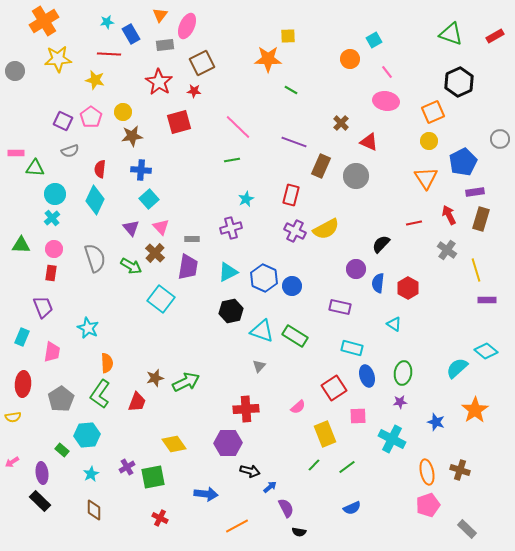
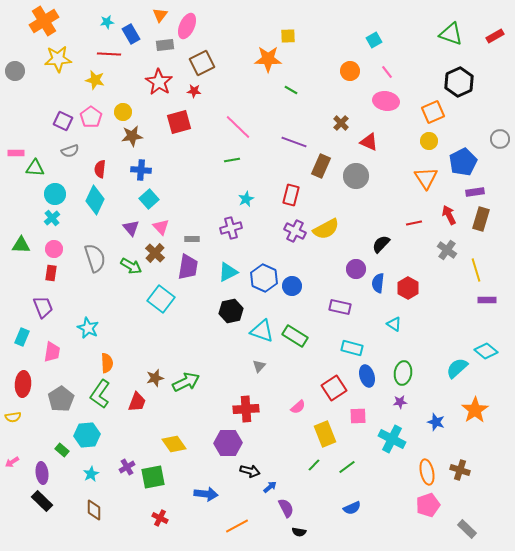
orange circle at (350, 59): moved 12 px down
black rectangle at (40, 501): moved 2 px right
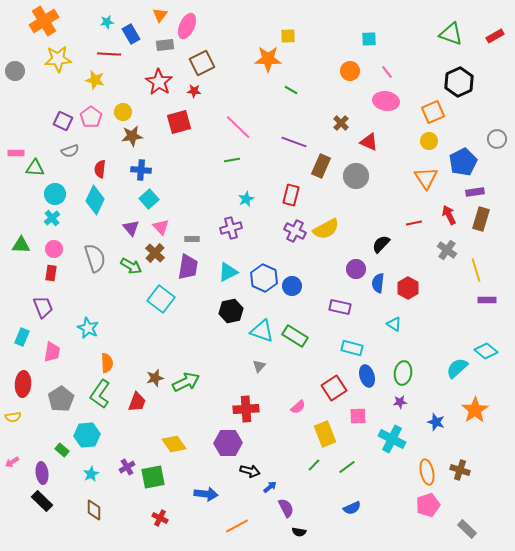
cyan square at (374, 40): moved 5 px left, 1 px up; rotated 28 degrees clockwise
gray circle at (500, 139): moved 3 px left
